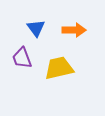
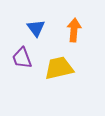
orange arrow: rotated 85 degrees counterclockwise
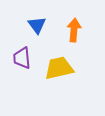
blue triangle: moved 1 px right, 3 px up
purple trapezoid: rotated 15 degrees clockwise
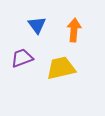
purple trapezoid: rotated 75 degrees clockwise
yellow trapezoid: moved 2 px right
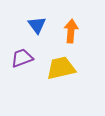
orange arrow: moved 3 px left, 1 px down
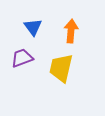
blue triangle: moved 4 px left, 2 px down
yellow trapezoid: rotated 64 degrees counterclockwise
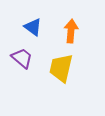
blue triangle: rotated 18 degrees counterclockwise
purple trapezoid: rotated 60 degrees clockwise
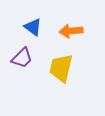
orange arrow: rotated 100 degrees counterclockwise
purple trapezoid: rotated 95 degrees clockwise
